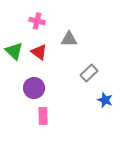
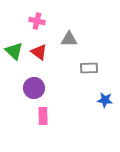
gray rectangle: moved 5 px up; rotated 42 degrees clockwise
blue star: rotated 14 degrees counterclockwise
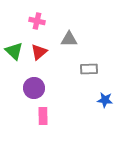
red triangle: rotated 42 degrees clockwise
gray rectangle: moved 1 px down
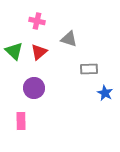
gray triangle: rotated 18 degrees clockwise
blue star: moved 7 px up; rotated 21 degrees clockwise
pink rectangle: moved 22 px left, 5 px down
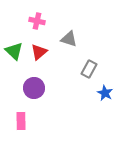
gray rectangle: rotated 60 degrees counterclockwise
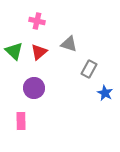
gray triangle: moved 5 px down
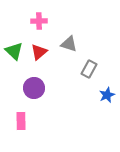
pink cross: moved 2 px right; rotated 14 degrees counterclockwise
blue star: moved 2 px right, 2 px down; rotated 21 degrees clockwise
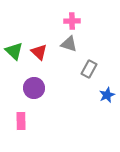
pink cross: moved 33 px right
red triangle: rotated 36 degrees counterclockwise
